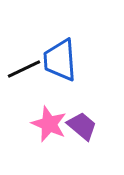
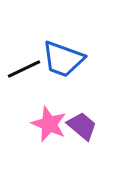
blue trapezoid: moved 3 px right, 1 px up; rotated 66 degrees counterclockwise
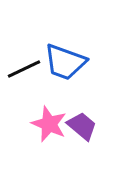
blue trapezoid: moved 2 px right, 3 px down
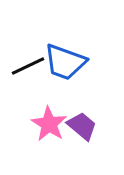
black line: moved 4 px right, 3 px up
pink star: rotated 9 degrees clockwise
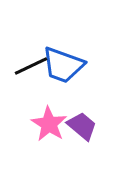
blue trapezoid: moved 2 px left, 3 px down
black line: moved 3 px right
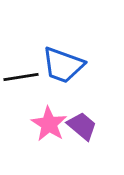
black line: moved 10 px left, 11 px down; rotated 16 degrees clockwise
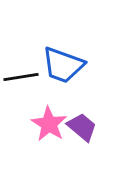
purple trapezoid: moved 1 px down
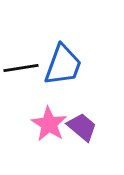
blue trapezoid: rotated 90 degrees counterclockwise
black line: moved 9 px up
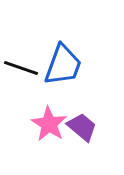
black line: rotated 28 degrees clockwise
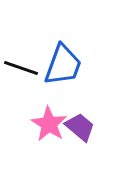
purple trapezoid: moved 2 px left
